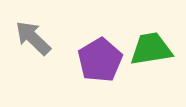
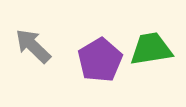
gray arrow: moved 8 px down
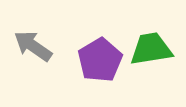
gray arrow: rotated 9 degrees counterclockwise
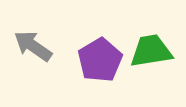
green trapezoid: moved 2 px down
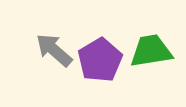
gray arrow: moved 21 px right, 4 px down; rotated 6 degrees clockwise
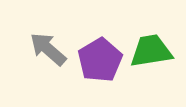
gray arrow: moved 6 px left, 1 px up
